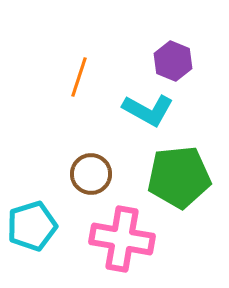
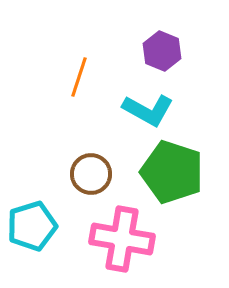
purple hexagon: moved 11 px left, 10 px up
green pentagon: moved 7 px left, 5 px up; rotated 24 degrees clockwise
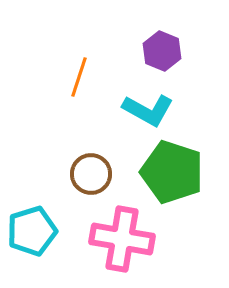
cyan pentagon: moved 5 px down
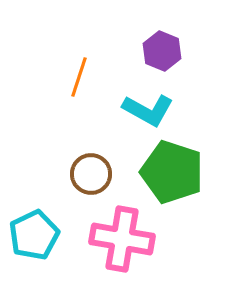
cyan pentagon: moved 2 px right, 4 px down; rotated 9 degrees counterclockwise
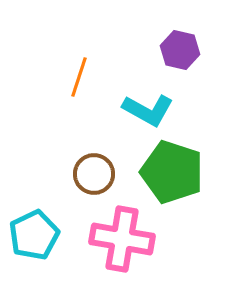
purple hexagon: moved 18 px right, 1 px up; rotated 9 degrees counterclockwise
brown circle: moved 3 px right
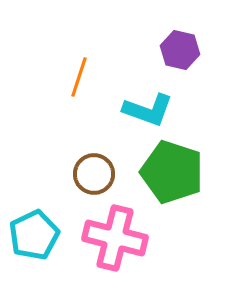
cyan L-shape: rotated 9 degrees counterclockwise
pink cross: moved 7 px left, 1 px up; rotated 4 degrees clockwise
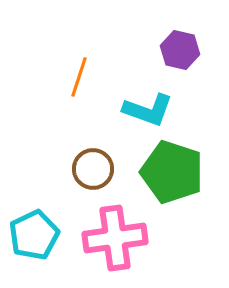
brown circle: moved 1 px left, 5 px up
pink cross: rotated 22 degrees counterclockwise
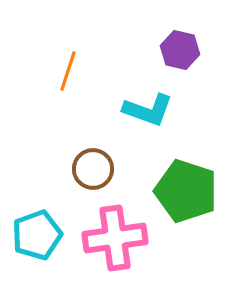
orange line: moved 11 px left, 6 px up
green pentagon: moved 14 px right, 19 px down
cyan pentagon: moved 3 px right; rotated 6 degrees clockwise
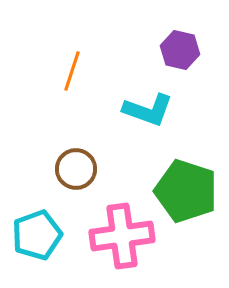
orange line: moved 4 px right
brown circle: moved 17 px left
pink cross: moved 7 px right, 2 px up
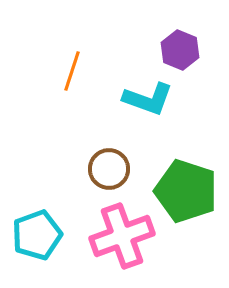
purple hexagon: rotated 9 degrees clockwise
cyan L-shape: moved 11 px up
brown circle: moved 33 px right
pink cross: rotated 12 degrees counterclockwise
